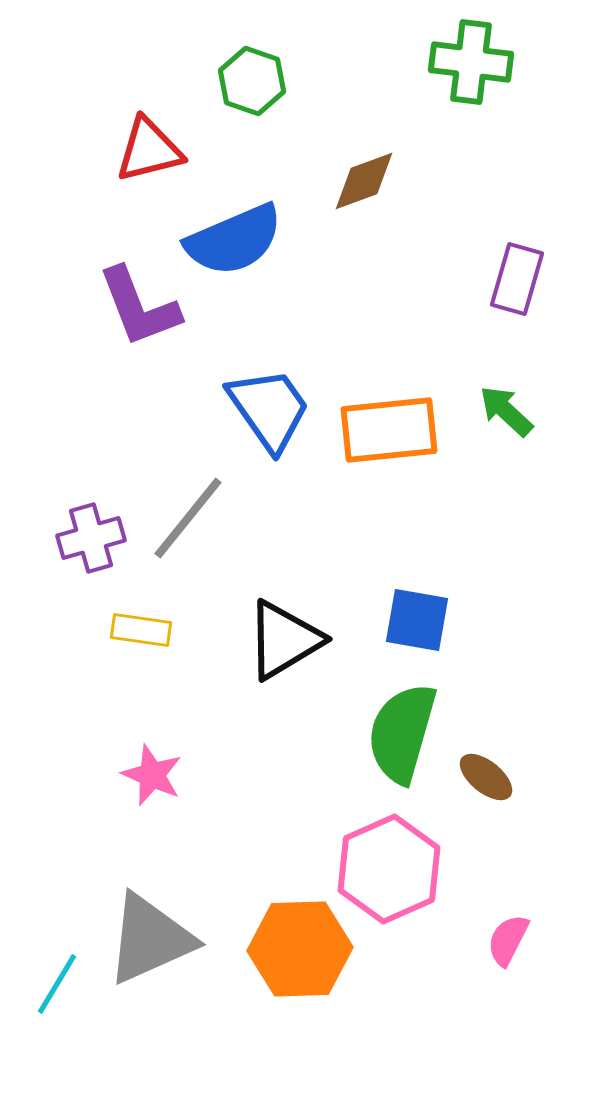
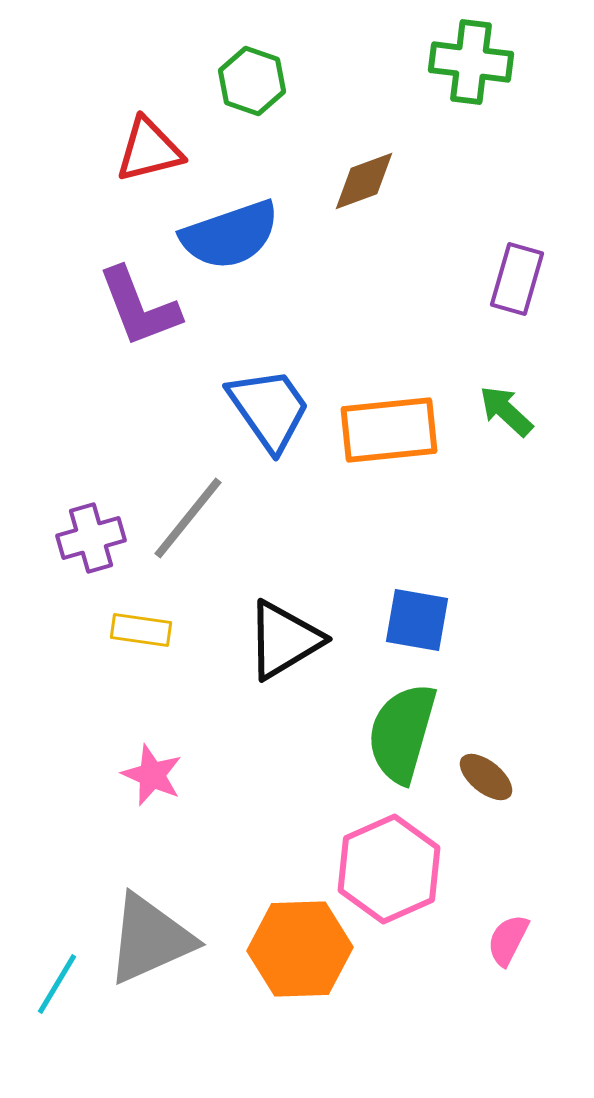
blue semicircle: moved 4 px left, 5 px up; rotated 4 degrees clockwise
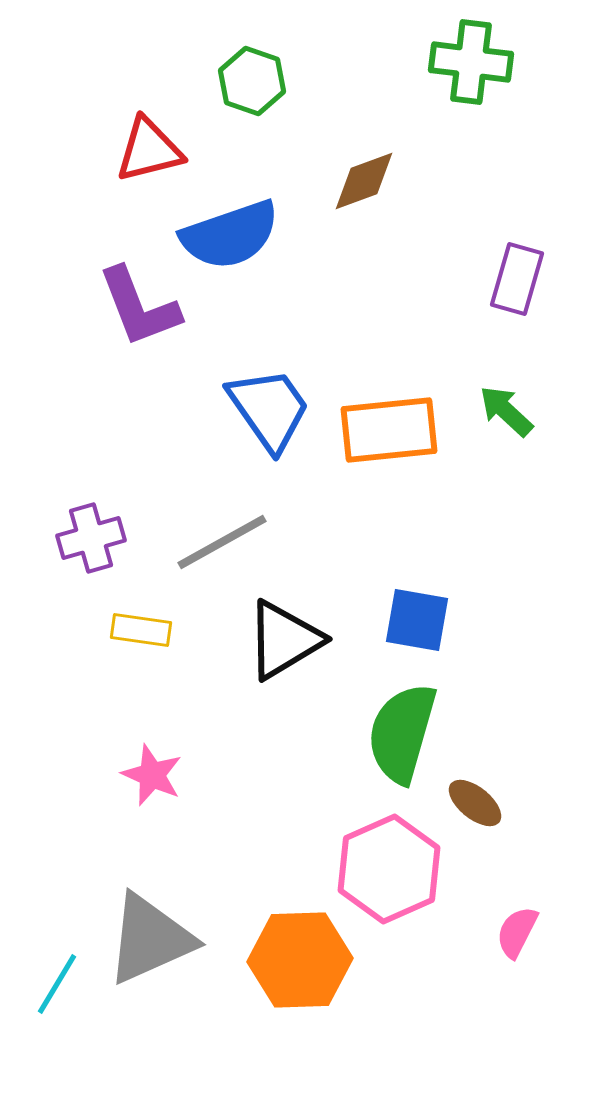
gray line: moved 34 px right, 24 px down; rotated 22 degrees clockwise
brown ellipse: moved 11 px left, 26 px down
pink semicircle: moved 9 px right, 8 px up
orange hexagon: moved 11 px down
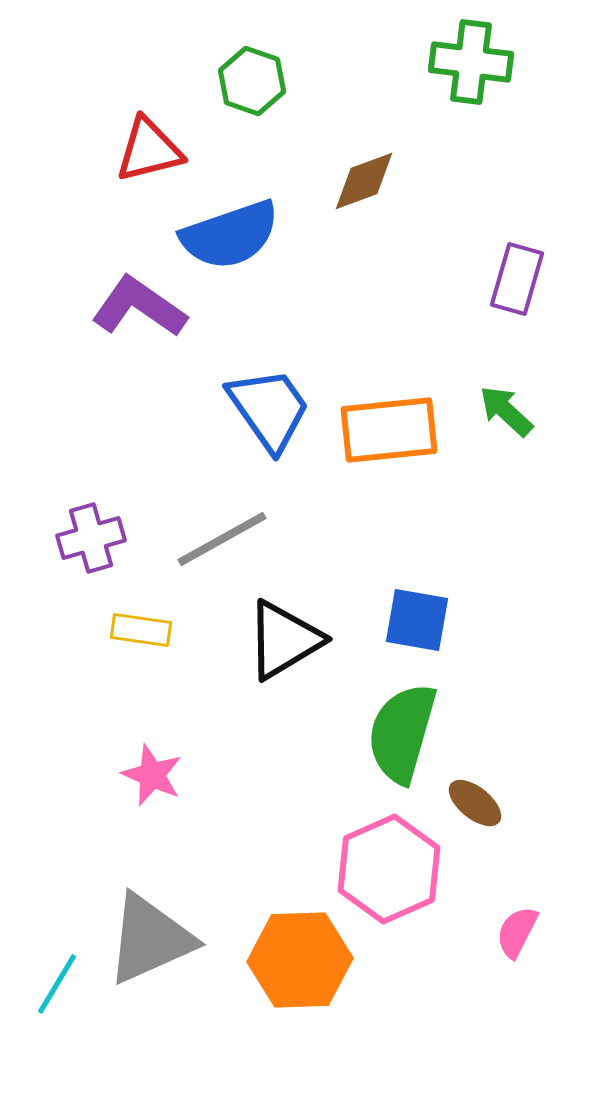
purple L-shape: rotated 146 degrees clockwise
gray line: moved 3 px up
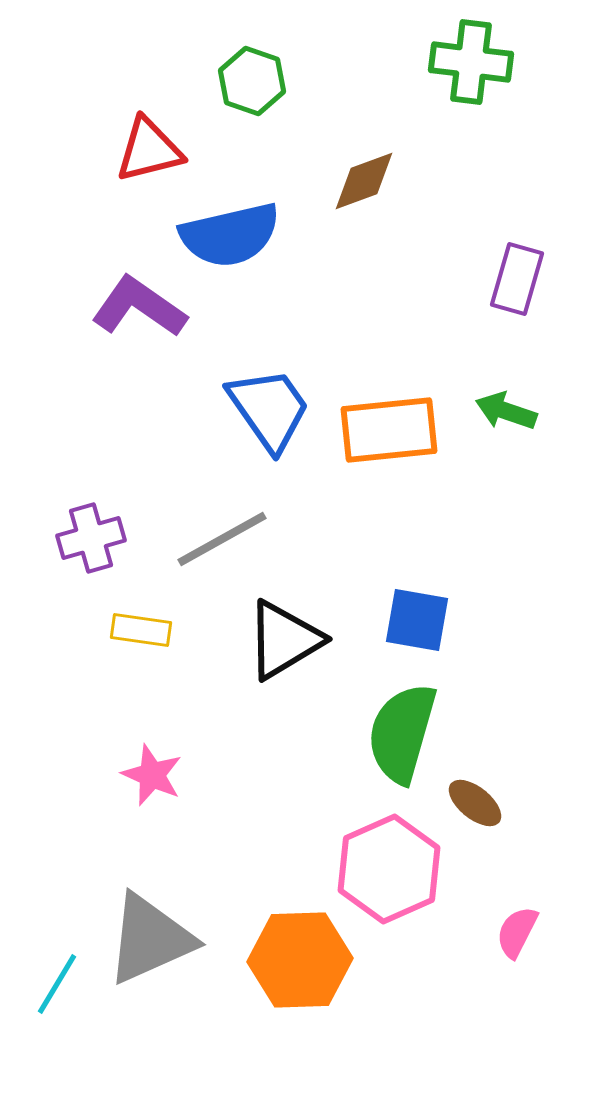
blue semicircle: rotated 6 degrees clockwise
green arrow: rotated 24 degrees counterclockwise
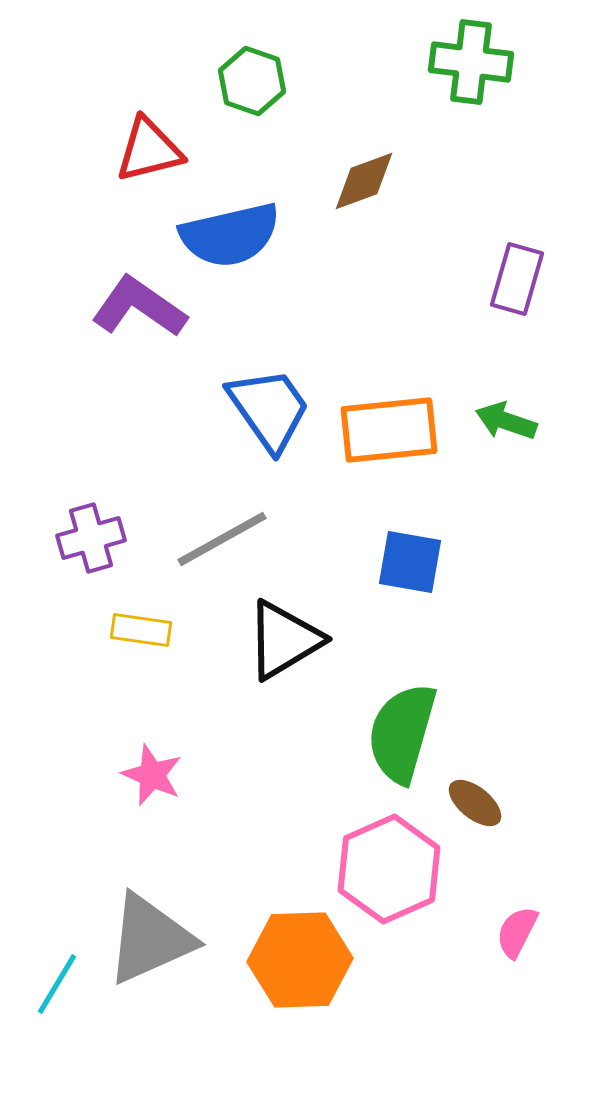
green arrow: moved 10 px down
blue square: moved 7 px left, 58 px up
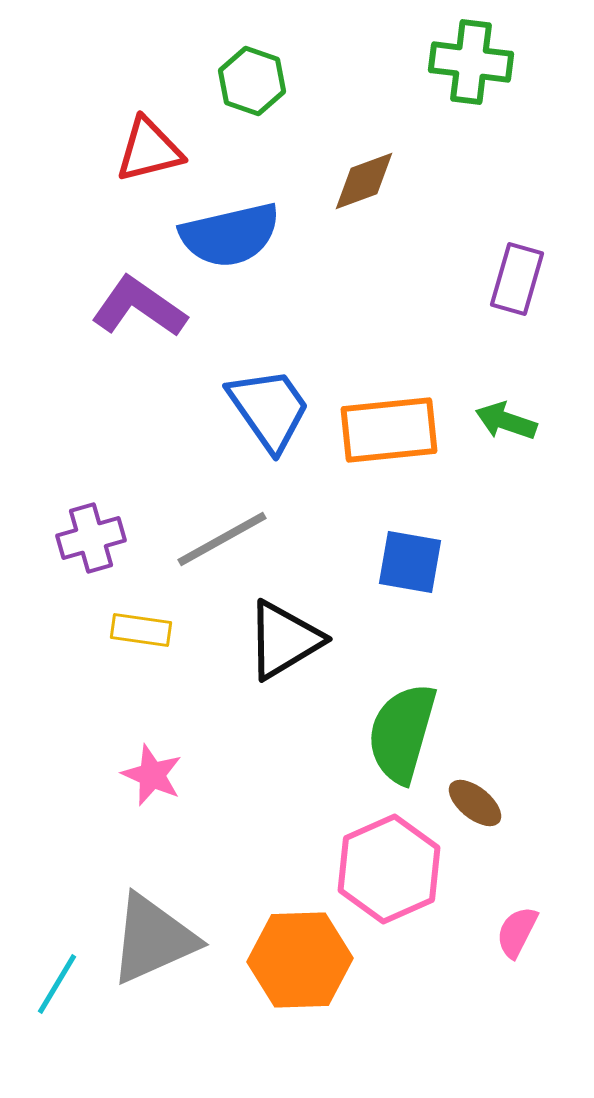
gray triangle: moved 3 px right
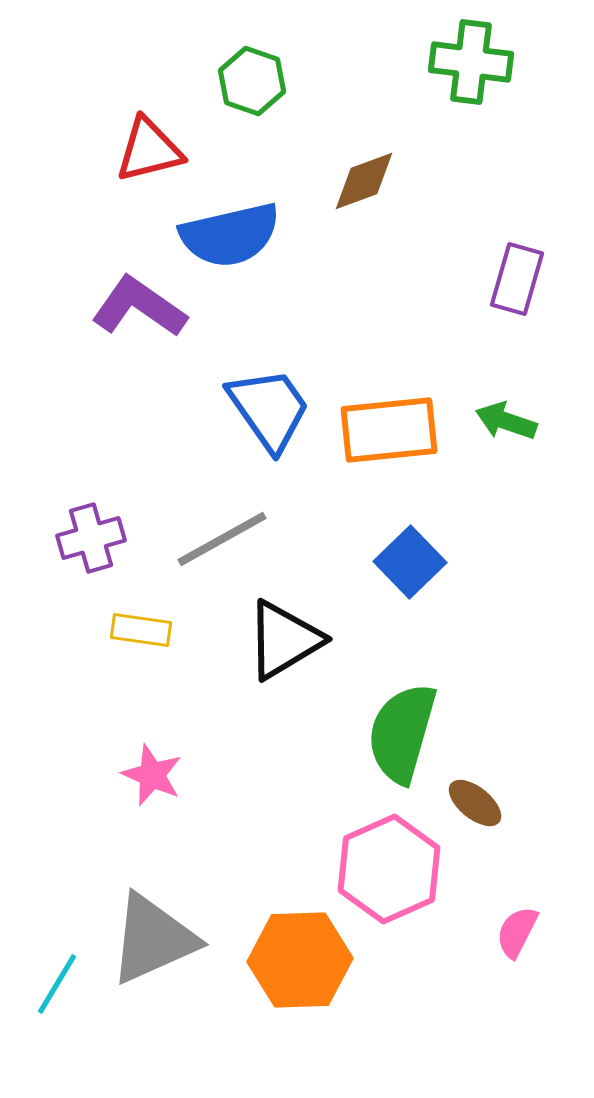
blue square: rotated 36 degrees clockwise
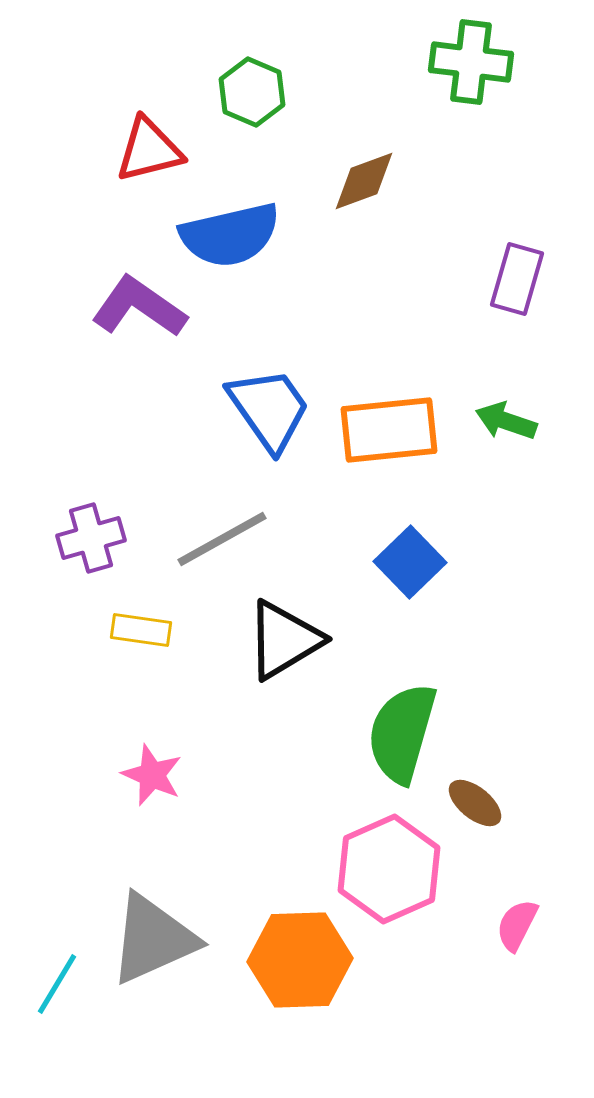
green hexagon: moved 11 px down; rotated 4 degrees clockwise
pink semicircle: moved 7 px up
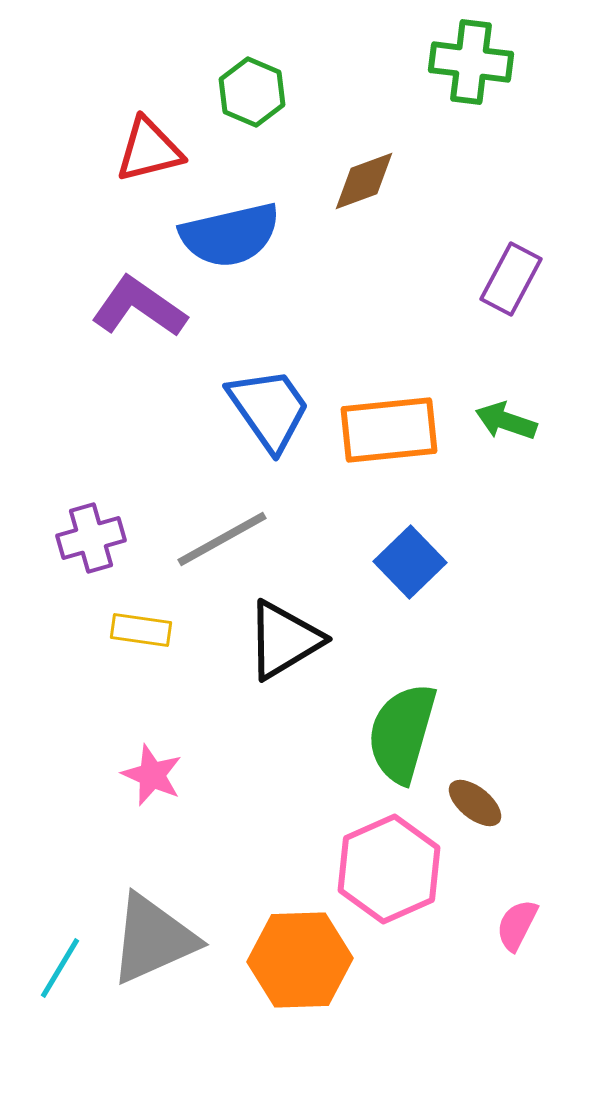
purple rectangle: moved 6 px left; rotated 12 degrees clockwise
cyan line: moved 3 px right, 16 px up
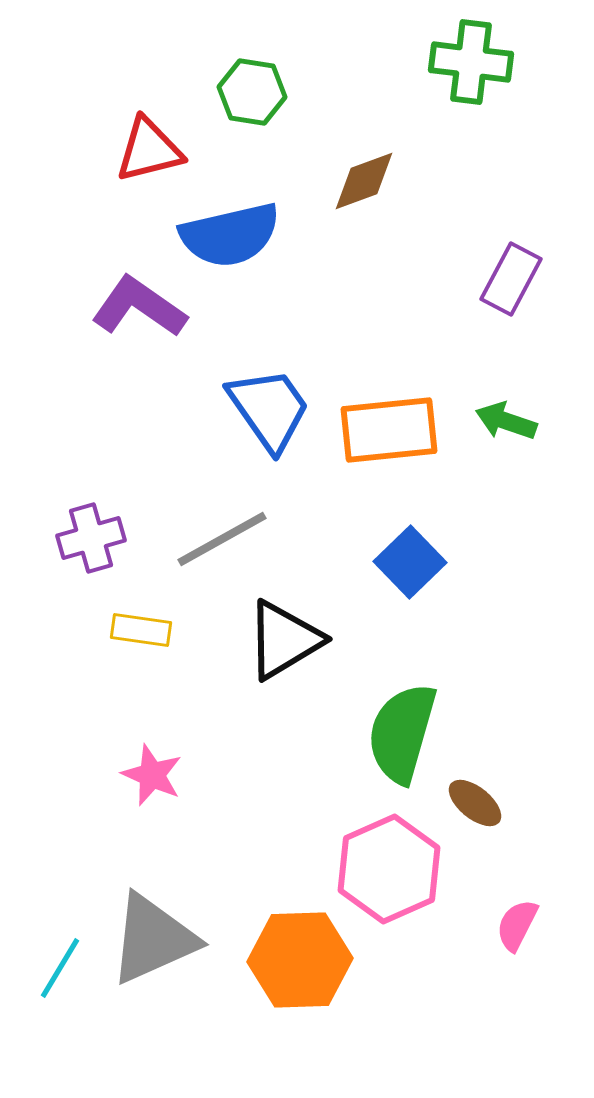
green hexagon: rotated 14 degrees counterclockwise
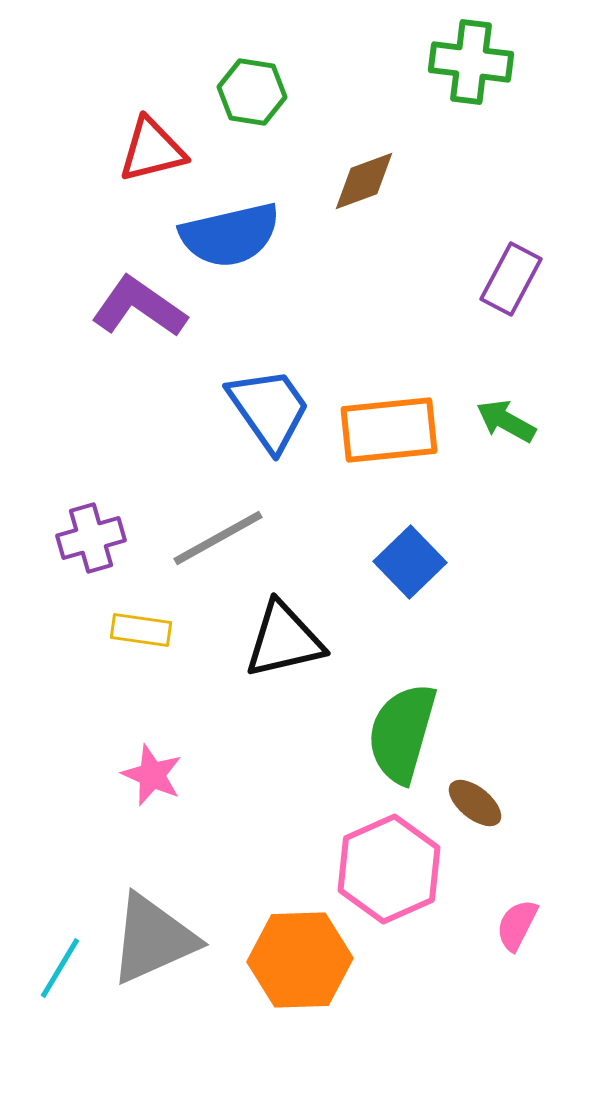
red triangle: moved 3 px right
green arrow: rotated 10 degrees clockwise
gray line: moved 4 px left, 1 px up
black triangle: rotated 18 degrees clockwise
